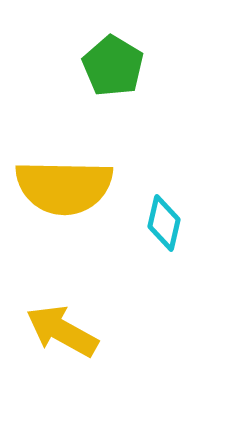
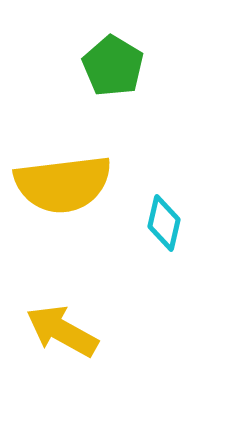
yellow semicircle: moved 1 px left, 3 px up; rotated 8 degrees counterclockwise
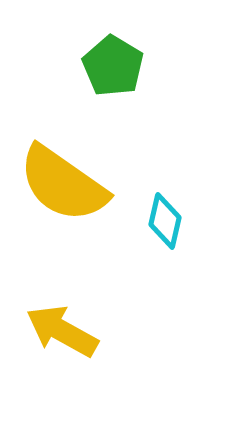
yellow semicircle: rotated 42 degrees clockwise
cyan diamond: moved 1 px right, 2 px up
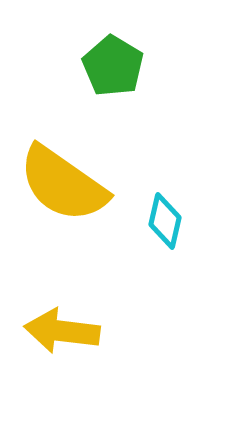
yellow arrow: rotated 22 degrees counterclockwise
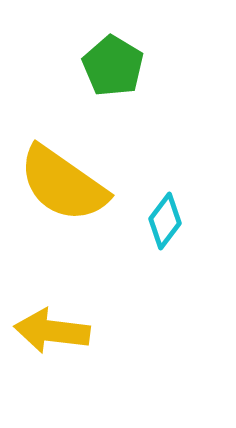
cyan diamond: rotated 24 degrees clockwise
yellow arrow: moved 10 px left
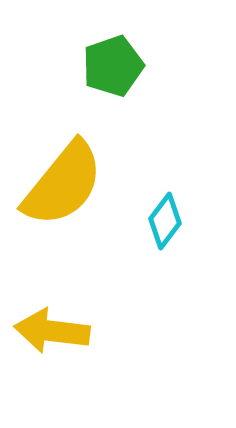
green pentagon: rotated 22 degrees clockwise
yellow semicircle: rotated 86 degrees counterclockwise
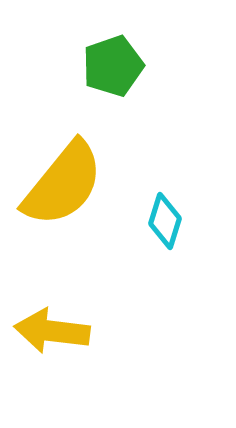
cyan diamond: rotated 20 degrees counterclockwise
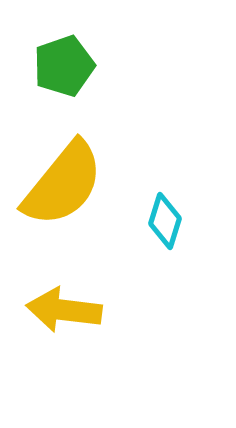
green pentagon: moved 49 px left
yellow arrow: moved 12 px right, 21 px up
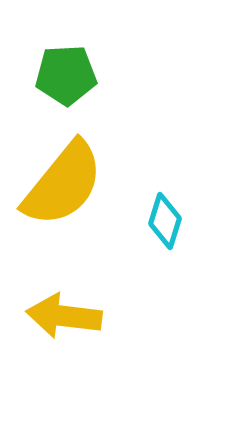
green pentagon: moved 2 px right, 9 px down; rotated 16 degrees clockwise
yellow arrow: moved 6 px down
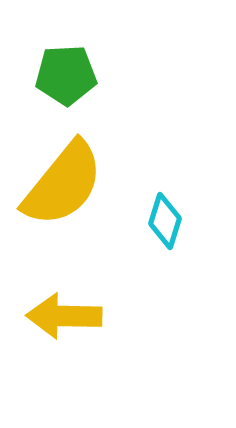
yellow arrow: rotated 6 degrees counterclockwise
